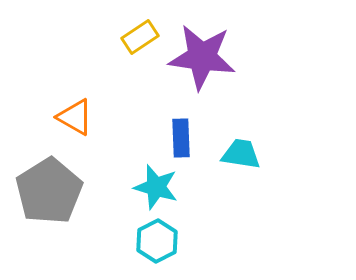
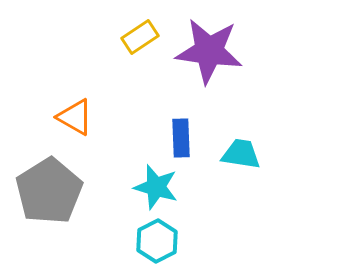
purple star: moved 7 px right, 6 px up
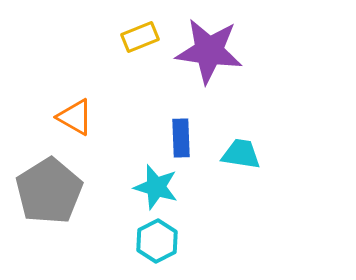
yellow rectangle: rotated 12 degrees clockwise
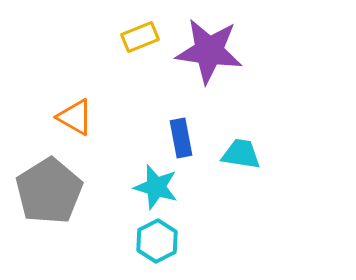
blue rectangle: rotated 9 degrees counterclockwise
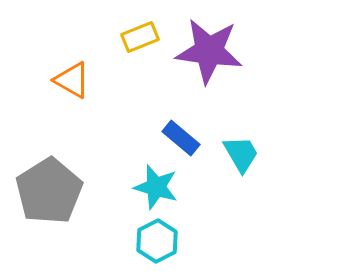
orange triangle: moved 3 px left, 37 px up
blue rectangle: rotated 39 degrees counterclockwise
cyan trapezoid: rotated 51 degrees clockwise
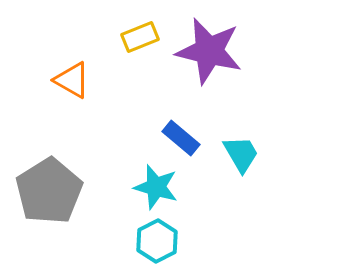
purple star: rotated 6 degrees clockwise
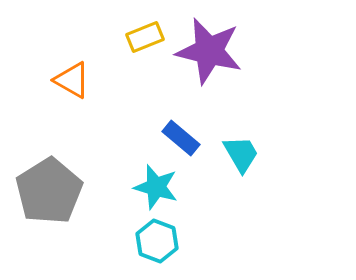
yellow rectangle: moved 5 px right
cyan hexagon: rotated 12 degrees counterclockwise
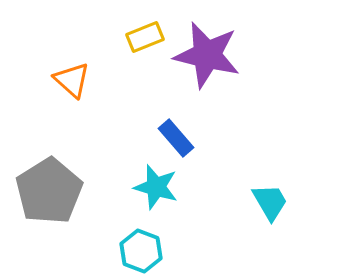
purple star: moved 2 px left, 4 px down
orange triangle: rotated 12 degrees clockwise
blue rectangle: moved 5 px left; rotated 9 degrees clockwise
cyan trapezoid: moved 29 px right, 48 px down
cyan hexagon: moved 16 px left, 10 px down
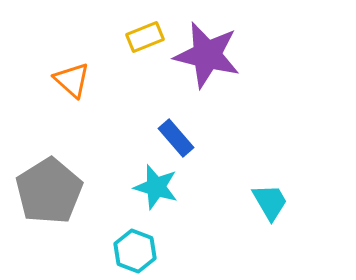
cyan hexagon: moved 6 px left
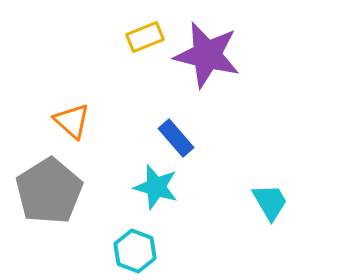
orange triangle: moved 41 px down
